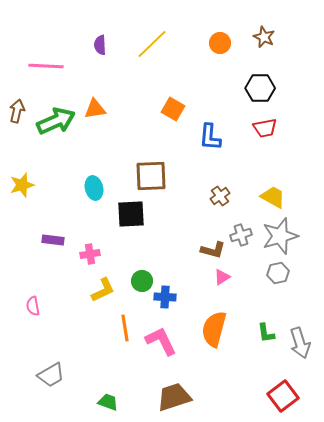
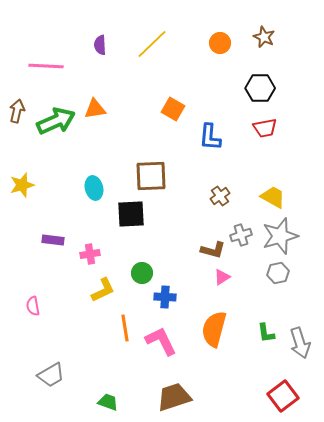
green circle: moved 8 px up
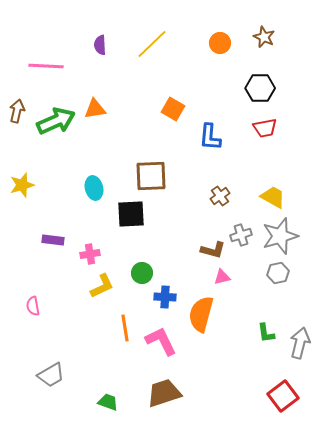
pink triangle: rotated 18 degrees clockwise
yellow L-shape: moved 1 px left, 4 px up
orange semicircle: moved 13 px left, 15 px up
gray arrow: rotated 148 degrees counterclockwise
brown trapezoid: moved 10 px left, 4 px up
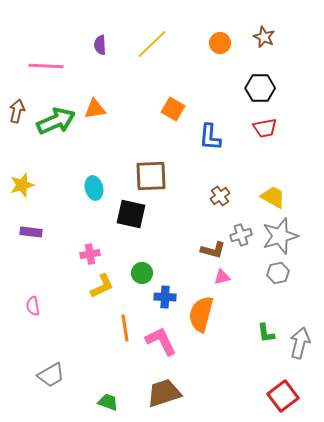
black square: rotated 16 degrees clockwise
purple rectangle: moved 22 px left, 8 px up
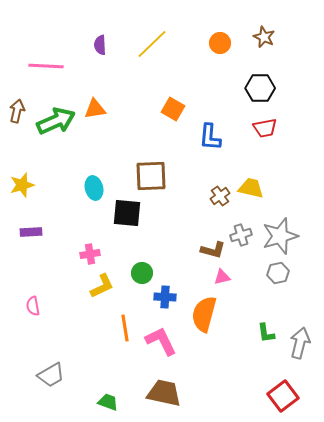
yellow trapezoid: moved 22 px left, 9 px up; rotated 16 degrees counterclockwise
black square: moved 4 px left, 1 px up; rotated 8 degrees counterclockwise
purple rectangle: rotated 10 degrees counterclockwise
orange semicircle: moved 3 px right
brown trapezoid: rotated 30 degrees clockwise
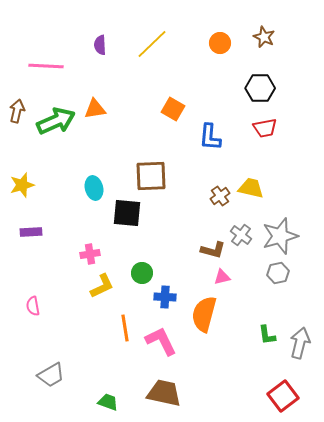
gray cross: rotated 35 degrees counterclockwise
green L-shape: moved 1 px right, 2 px down
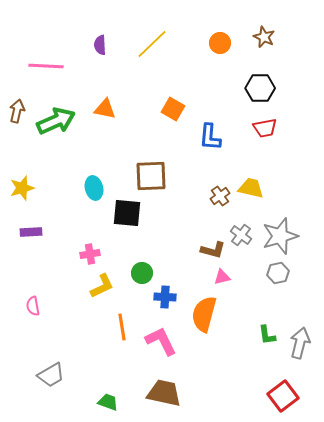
orange triangle: moved 10 px right; rotated 20 degrees clockwise
yellow star: moved 3 px down
orange line: moved 3 px left, 1 px up
